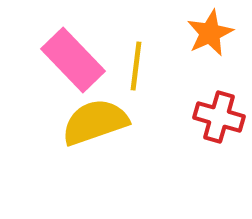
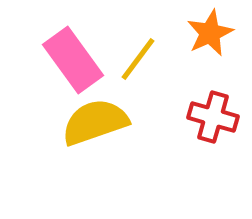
pink rectangle: rotated 8 degrees clockwise
yellow line: moved 2 px right, 7 px up; rotated 30 degrees clockwise
red cross: moved 6 px left
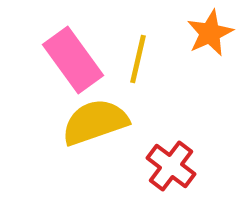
yellow line: rotated 24 degrees counterclockwise
red cross: moved 42 px left, 49 px down; rotated 21 degrees clockwise
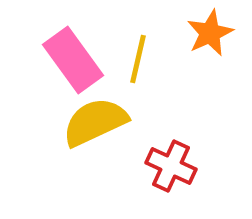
yellow semicircle: rotated 6 degrees counterclockwise
red cross: rotated 12 degrees counterclockwise
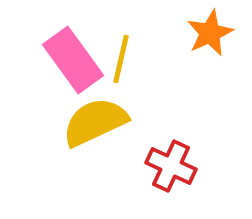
yellow line: moved 17 px left
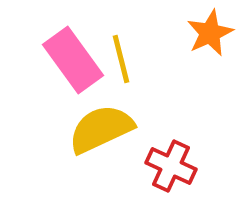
yellow line: rotated 27 degrees counterclockwise
yellow semicircle: moved 6 px right, 7 px down
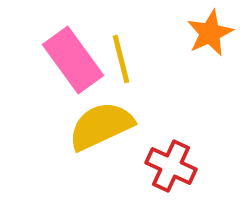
yellow semicircle: moved 3 px up
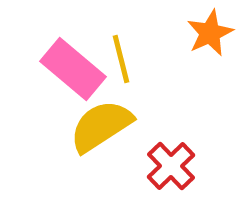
pink rectangle: moved 9 px down; rotated 14 degrees counterclockwise
yellow semicircle: rotated 8 degrees counterclockwise
red cross: rotated 21 degrees clockwise
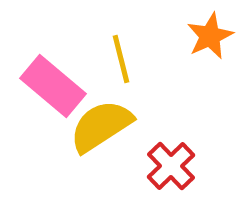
orange star: moved 3 px down
pink rectangle: moved 20 px left, 17 px down
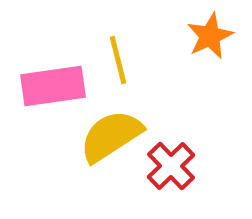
yellow line: moved 3 px left, 1 px down
pink rectangle: rotated 48 degrees counterclockwise
yellow semicircle: moved 10 px right, 10 px down
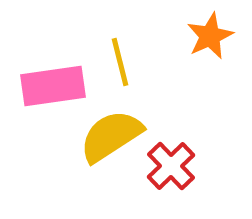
yellow line: moved 2 px right, 2 px down
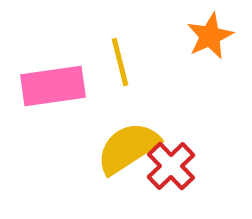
yellow semicircle: moved 17 px right, 12 px down
